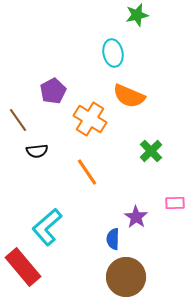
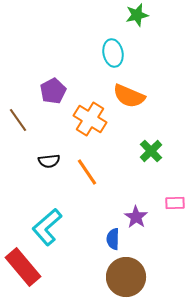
black semicircle: moved 12 px right, 10 px down
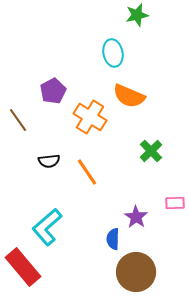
orange cross: moved 2 px up
brown circle: moved 10 px right, 5 px up
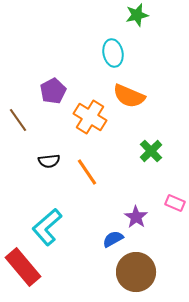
pink rectangle: rotated 24 degrees clockwise
blue semicircle: rotated 60 degrees clockwise
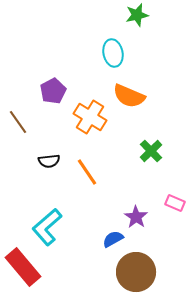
brown line: moved 2 px down
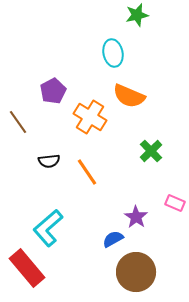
cyan L-shape: moved 1 px right, 1 px down
red rectangle: moved 4 px right, 1 px down
